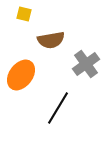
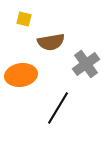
yellow square: moved 5 px down
brown semicircle: moved 2 px down
orange ellipse: rotated 44 degrees clockwise
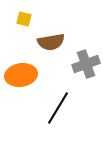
gray cross: rotated 16 degrees clockwise
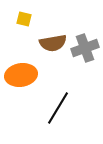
brown semicircle: moved 2 px right, 1 px down
gray cross: moved 1 px left, 16 px up
